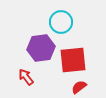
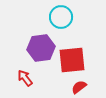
cyan circle: moved 5 px up
red square: moved 1 px left
red arrow: moved 1 px left, 1 px down
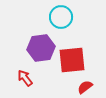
red semicircle: moved 6 px right
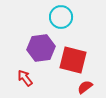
red square: moved 1 px right; rotated 20 degrees clockwise
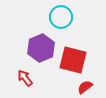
purple hexagon: rotated 16 degrees counterclockwise
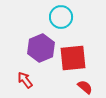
red square: moved 2 px up; rotated 20 degrees counterclockwise
red arrow: moved 2 px down
red semicircle: rotated 77 degrees clockwise
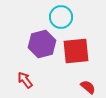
purple hexagon: moved 1 px right, 4 px up; rotated 8 degrees clockwise
red square: moved 3 px right, 7 px up
red semicircle: moved 3 px right
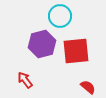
cyan circle: moved 1 px left, 1 px up
